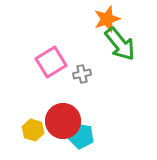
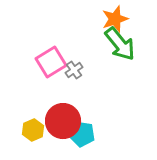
orange star: moved 8 px right
gray cross: moved 8 px left, 4 px up; rotated 24 degrees counterclockwise
yellow hexagon: rotated 20 degrees clockwise
cyan pentagon: moved 1 px right, 2 px up
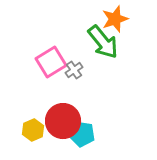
green arrow: moved 17 px left, 2 px up
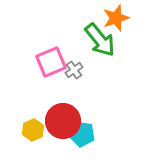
orange star: moved 1 px right, 1 px up
green arrow: moved 3 px left, 2 px up
pink square: rotated 8 degrees clockwise
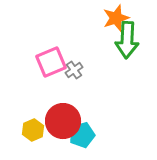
green arrow: moved 27 px right; rotated 42 degrees clockwise
cyan pentagon: moved 1 px down; rotated 25 degrees counterclockwise
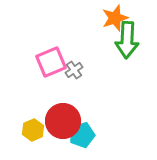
orange star: moved 1 px left
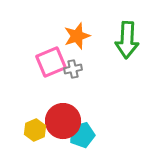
orange star: moved 38 px left, 18 px down
gray cross: moved 1 px left, 1 px up; rotated 24 degrees clockwise
yellow hexagon: moved 2 px right
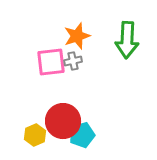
pink square: rotated 16 degrees clockwise
gray cross: moved 8 px up
yellow hexagon: moved 5 px down
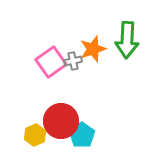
orange star: moved 16 px right, 13 px down
pink square: rotated 28 degrees counterclockwise
red circle: moved 2 px left
cyan pentagon: rotated 20 degrees counterclockwise
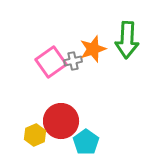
cyan pentagon: moved 4 px right, 7 px down
